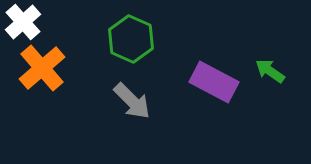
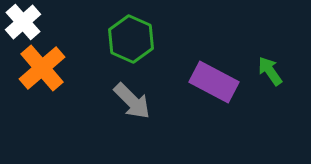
green arrow: rotated 20 degrees clockwise
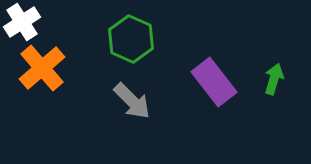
white cross: moved 1 px left; rotated 9 degrees clockwise
green arrow: moved 4 px right, 8 px down; rotated 52 degrees clockwise
purple rectangle: rotated 24 degrees clockwise
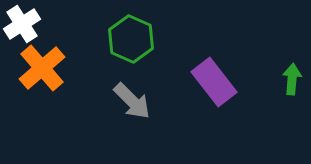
white cross: moved 2 px down
green arrow: moved 18 px right; rotated 12 degrees counterclockwise
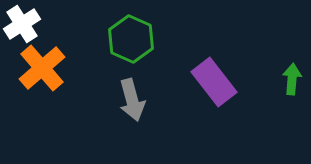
gray arrow: moved 1 px up; rotated 30 degrees clockwise
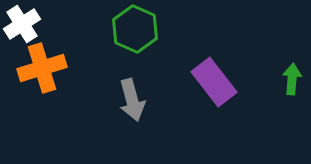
green hexagon: moved 4 px right, 10 px up
orange cross: rotated 24 degrees clockwise
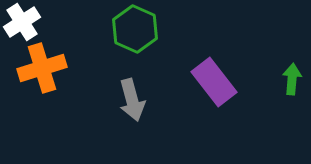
white cross: moved 2 px up
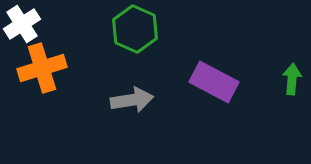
white cross: moved 2 px down
purple rectangle: rotated 24 degrees counterclockwise
gray arrow: rotated 84 degrees counterclockwise
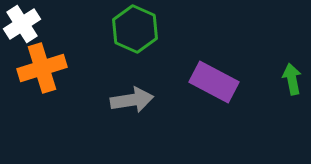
green arrow: rotated 16 degrees counterclockwise
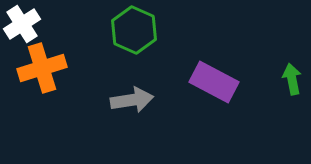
green hexagon: moved 1 px left, 1 px down
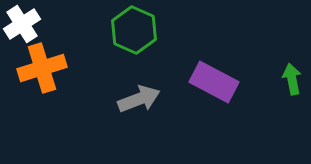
gray arrow: moved 7 px right, 1 px up; rotated 12 degrees counterclockwise
